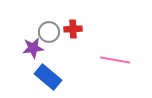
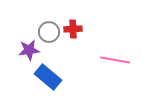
purple star: moved 4 px left, 2 px down
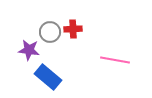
gray circle: moved 1 px right
purple star: rotated 15 degrees clockwise
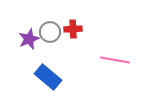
purple star: moved 11 px up; rotated 30 degrees counterclockwise
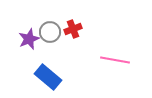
red cross: rotated 18 degrees counterclockwise
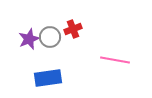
gray circle: moved 5 px down
blue rectangle: moved 1 px down; rotated 48 degrees counterclockwise
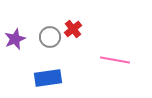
red cross: rotated 18 degrees counterclockwise
purple star: moved 14 px left
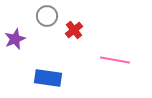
red cross: moved 1 px right, 1 px down
gray circle: moved 3 px left, 21 px up
blue rectangle: rotated 16 degrees clockwise
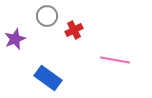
red cross: rotated 12 degrees clockwise
blue rectangle: rotated 28 degrees clockwise
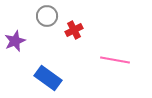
purple star: moved 2 px down
